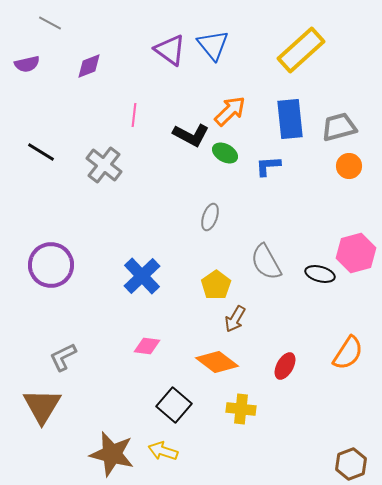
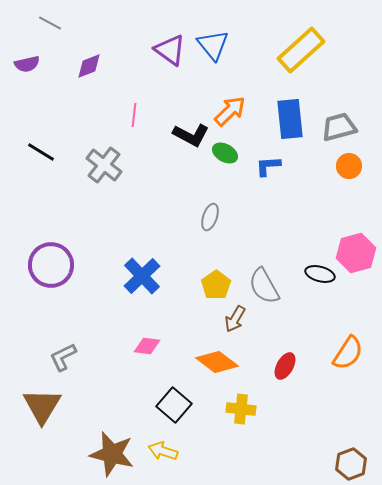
gray semicircle: moved 2 px left, 24 px down
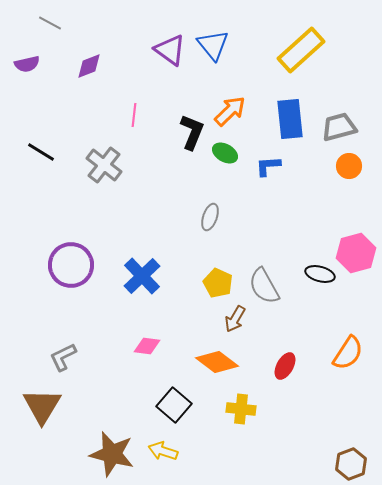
black L-shape: moved 1 px right, 3 px up; rotated 96 degrees counterclockwise
purple circle: moved 20 px right
yellow pentagon: moved 2 px right, 2 px up; rotated 12 degrees counterclockwise
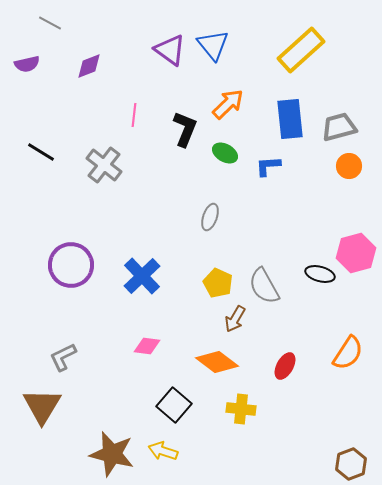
orange arrow: moved 2 px left, 7 px up
black L-shape: moved 7 px left, 3 px up
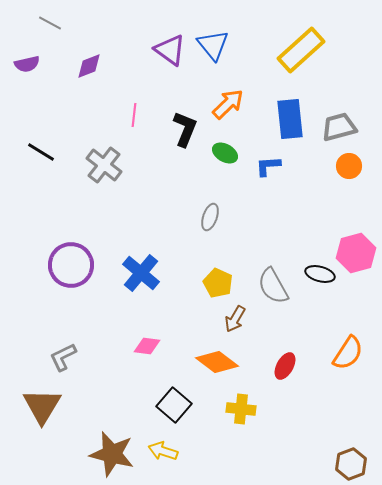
blue cross: moved 1 px left, 3 px up; rotated 6 degrees counterclockwise
gray semicircle: moved 9 px right
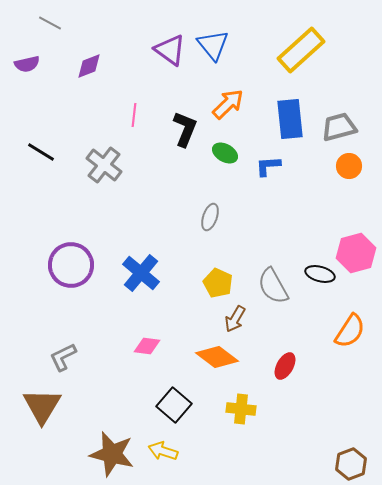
orange semicircle: moved 2 px right, 22 px up
orange diamond: moved 5 px up
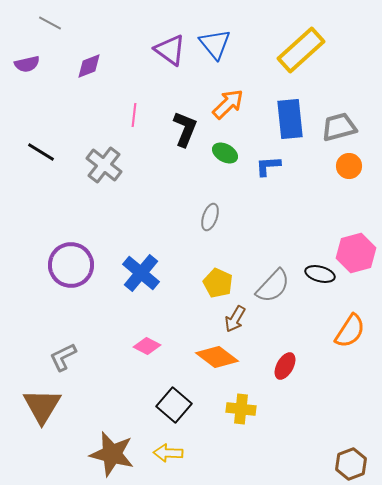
blue triangle: moved 2 px right, 1 px up
gray semicircle: rotated 108 degrees counterclockwise
pink diamond: rotated 20 degrees clockwise
yellow arrow: moved 5 px right, 2 px down; rotated 16 degrees counterclockwise
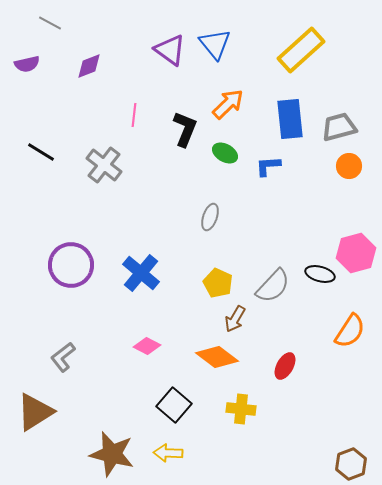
gray L-shape: rotated 12 degrees counterclockwise
brown triangle: moved 7 px left, 6 px down; rotated 27 degrees clockwise
